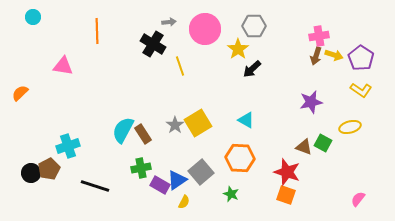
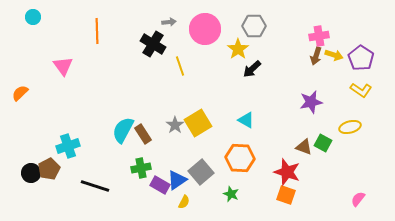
pink triangle: rotated 45 degrees clockwise
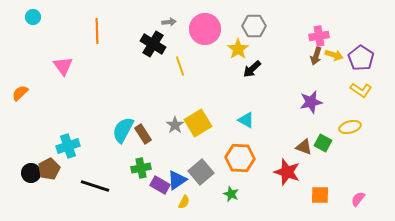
orange square: moved 34 px right; rotated 18 degrees counterclockwise
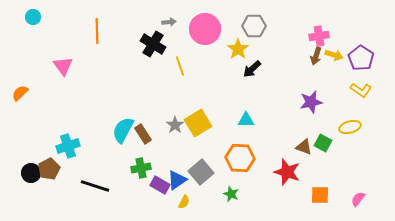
cyan triangle: rotated 30 degrees counterclockwise
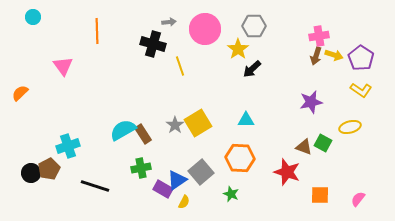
black cross: rotated 15 degrees counterclockwise
cyan semicircle: rotated 32 degrees clockwise
purple rectangle: moved 3 px right, 4 px down
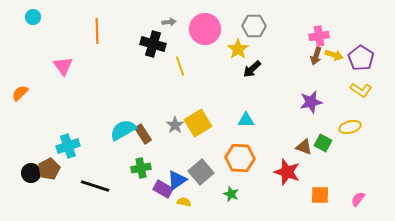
yellow semicircle: rotated 104 degrees counterclockwise
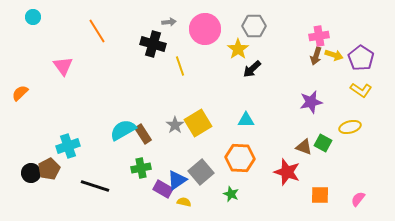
orange line: rotated 30 degrees counterclockwise
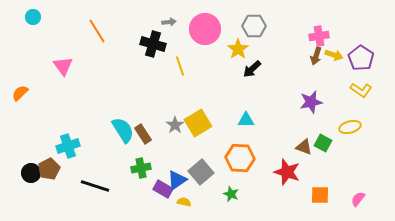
cyan semicircle: rotated 88 degrees clockwise
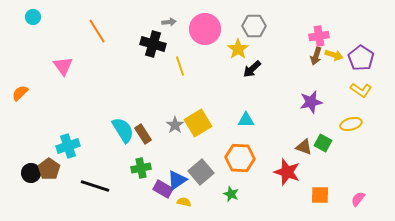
yellow ellipse: moved 1 px right, 3 px up
brown pentagon: rotated 10 degrees counterclockwise
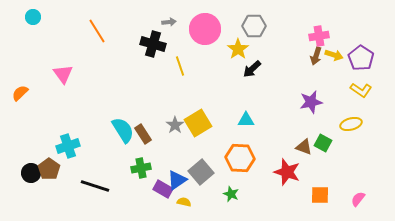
pink triangle: moved 8 px down
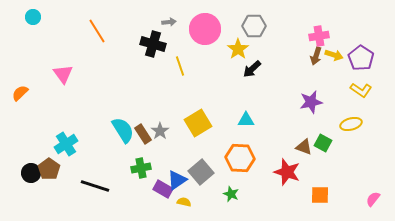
gray star: moved 15 px left, 6 px down
cyan cross: moved 2 px left, 2 px up; rotated 15 degrees counterclockwise
pink semicircle: moved 15 px right
